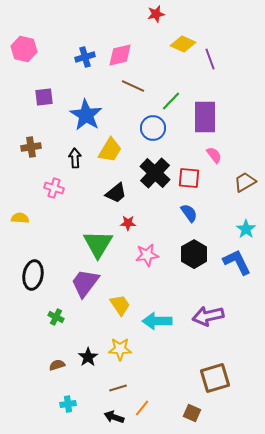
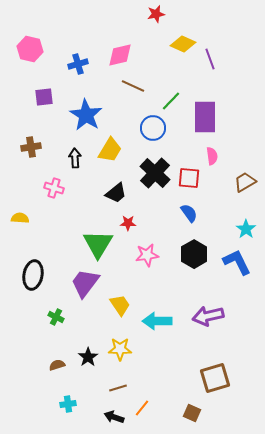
pink hexagon at (24, 49): moved 6 px right
blue cross at (85, 57): moved 7 px left, 7 px down
pink semicircle at (214, 155): moved 2 px left, 1 px down; rotated 30 degrees clockwise
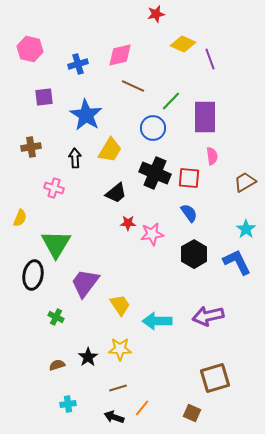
black cross at (155, 173): rotated 20 degrees counterclockwise
yellow semicircle at (20, 218): rotated 108 degrees clockwise
green triangle at (98, 244): moved 42 px left
pink star at (147, 255): moved 5 px right, 21 px up
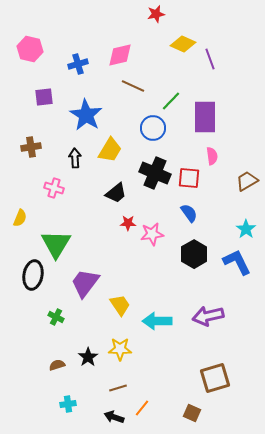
brown trapezoid at (245, 182): moved 2 px right, 1 px up
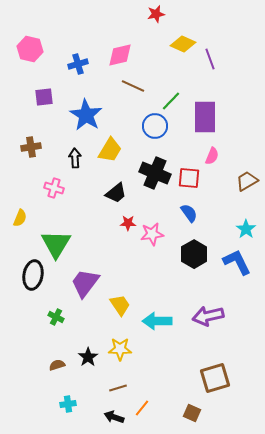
blue circle at (153, 128): moved 2 px right, 2 px up
pink semicircle at (212, 156): rotated 30 degrees clockwise
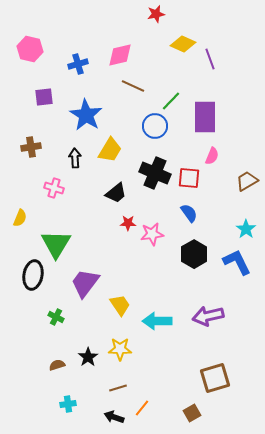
brown square at (192, 413): rotated 36 degrees clockwise
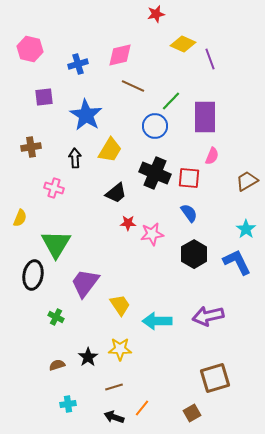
brown line at (118, 388): moved 4 px left, 1 px up
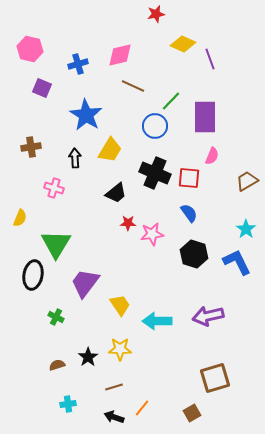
purple square at (44, 97): moved 2 px left, 9 px up; rotated 30 degrees clockwise
black hexagon at (194, 254): rotated 12 degrees counterclockwise
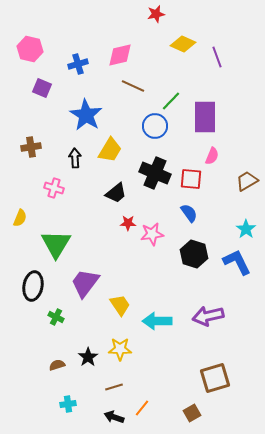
purple line at (210, 59): moved 7 px right, 2 px up
red square at (189, 178): moved 2 px right, 1 px down
black ellipse at (33, 275): moved 11 px down
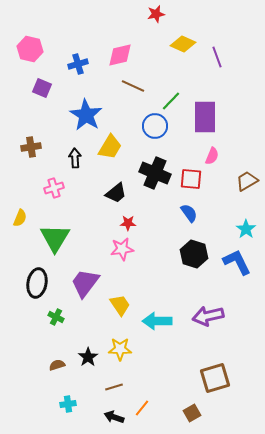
yellow trapezoid at (110, 150): moved 3 px up
pink cross at (54, 188): rotated 36 degrees counterclockwise
pink star at (152, 234): moved 30 px left, 15 px down
green triangle at (56, 244): moved 1 px left, 6 px up
black ellipse at (33, 286): moved 4 px right, 3 px up
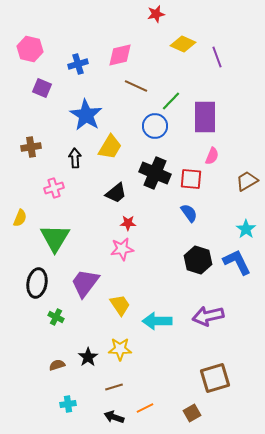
brown line at (133, 86): moved 3 px right
black hexagon at (194, 254): moved 4 px right, 6 px down
orange line at (142, 408): moved 3 px right; rotated 24 degrees clockwise
